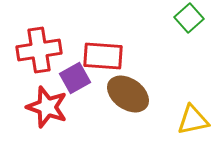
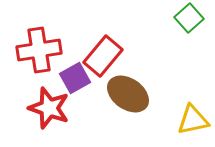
red rectangle: rotated 54 degrees counterclockwise
red star: moved 2 px right, 1 px down
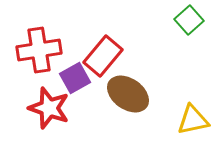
green square: moved 2 px down
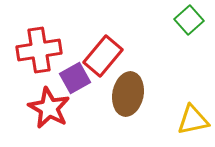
brown ellipse: rotated 66 degrees clockwise
red star: rotated 9 degrees clockwise
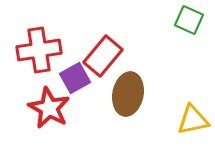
green square: rotated 24 degrees counterclockwise
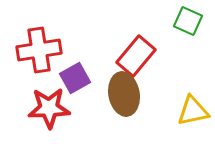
green square: moved 1 px left, 1 px down
red rectangle: moved 33 px right
brown ellipse: moved 4 px left; rotated 21 degrees counterclockwise
red star: rotated 30 degrees counterclockwise
yellow triangle: moved 9 px up
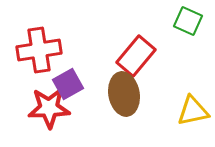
purple square: moved 7 px left, 6 px down
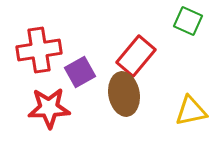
purple square: moved 12 px right, 12 px up
yellow triangle: moved 2 px left
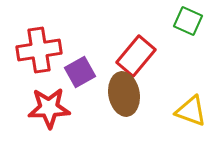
yellow triangle: rotated 32 degrees clockwise
